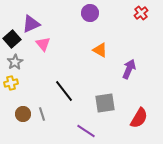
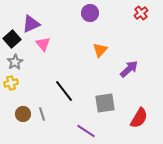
orange triangle: rotated 42 degrees clockwise
purple arrow: rotated 24 degrees clockwise
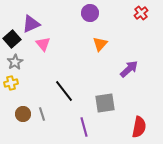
orange triangle: moved 6 px up
red semicircle: moved 9 px down; rotated 20 degrees counterclockwise
purple line: moved 2 px left, 4 px up; rotated 42 degrees clockwise
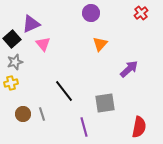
purple circle: moved 1 px right
gray star: rotated 14 degrees clockwise
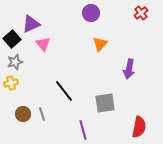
purple arrow: rotated 144 degrees clockwise
purple line: moved 1 px left, 3 px down
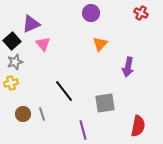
red cross: rotated 24 degrees counterclockwise
black square: moved 2 px down
purple arrow: moved 1 px left, 2 px up
red semicircle: moved 1 px left, 1 px up
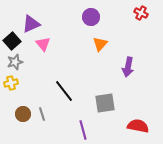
purple circle: moved 4 px down
red semicircle: rotated 90 degrees counterclockwise
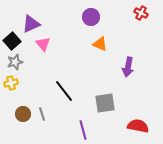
orange triangle: rotated 49 degrees counterclockwise
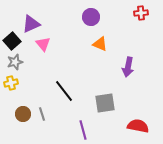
red cross: rotated 32 degrees counterclockwise
